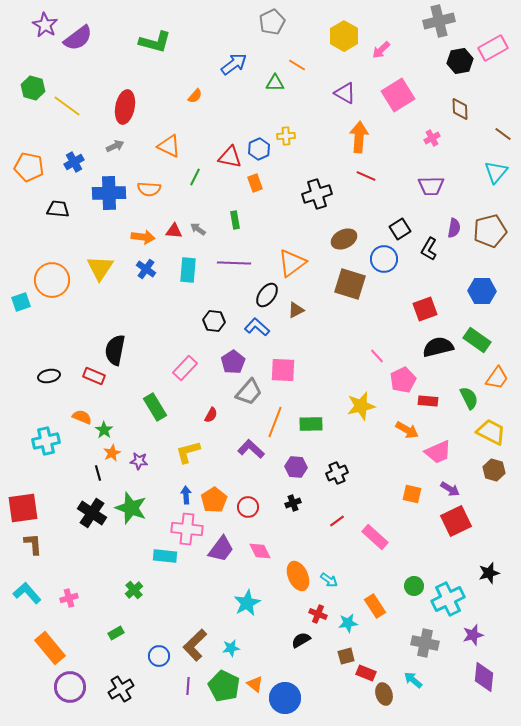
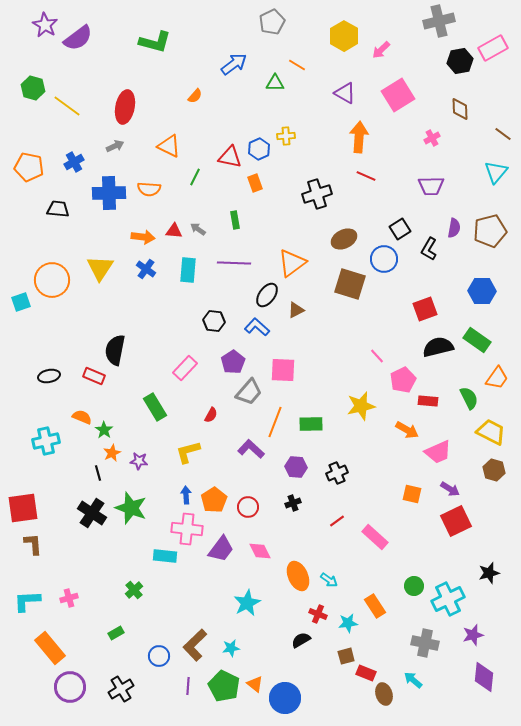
cyan L-shape at (27, 593): moved 8 px down; rotated 52 degrees counterclockwise
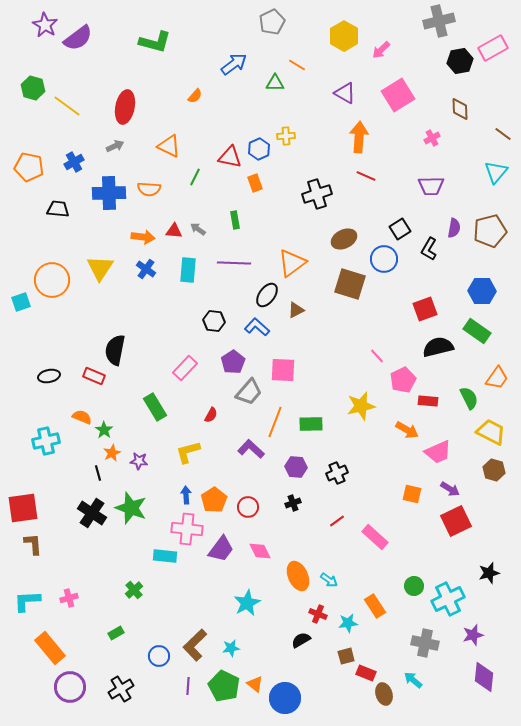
green rectangle at (477, 340): moved 9 px up
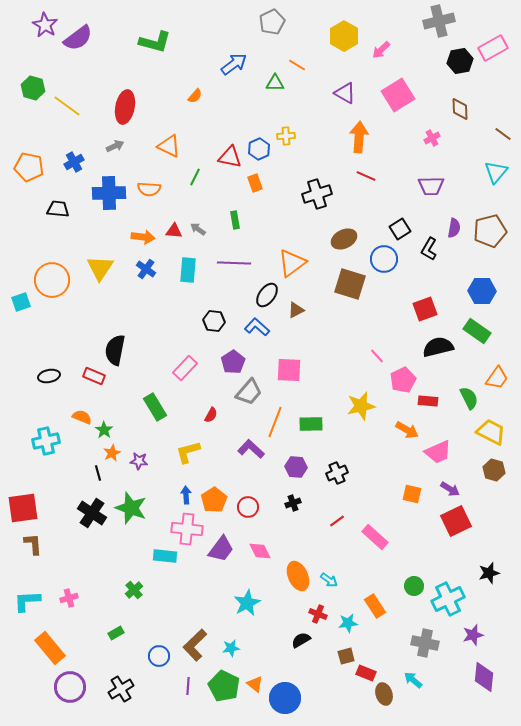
pink square at (283, 370): moved 6 px right
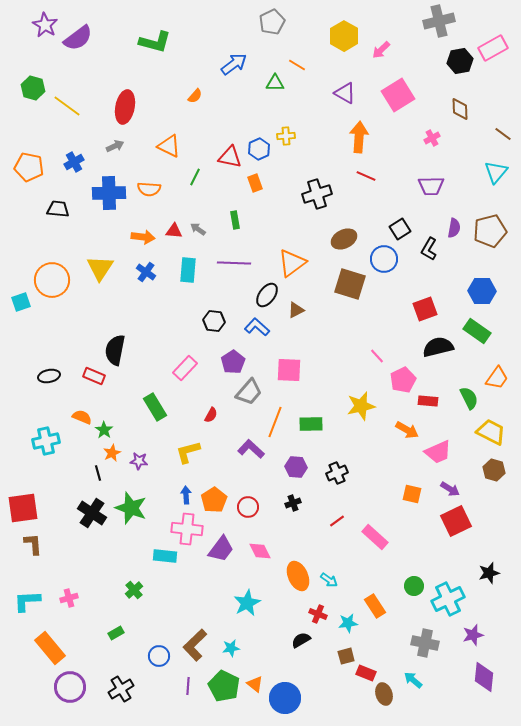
blue cross at (146, 269): moved 3 px down
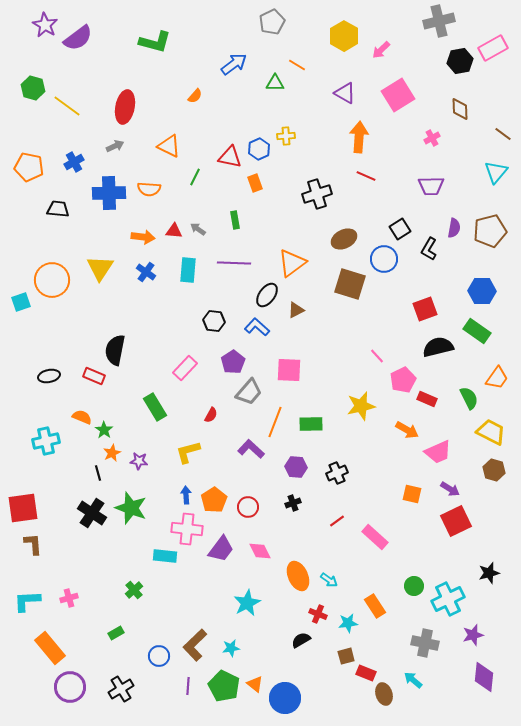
red rectangle at (428, 401): moved 1 px left, 2 px up; rotated 18 degrees clockwise
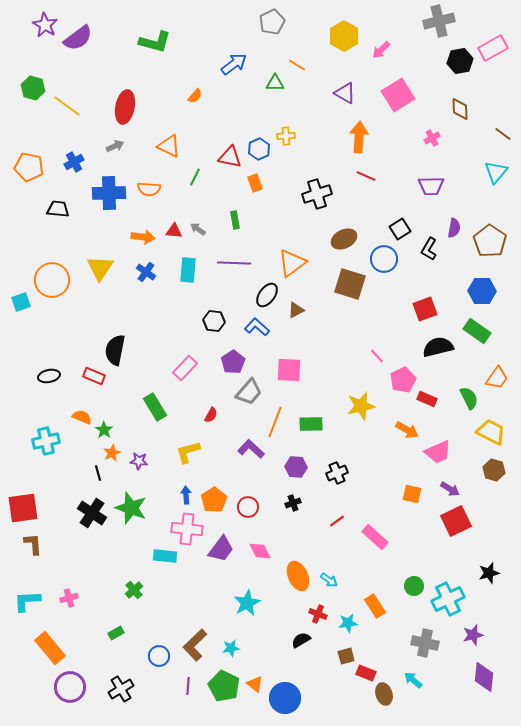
brown pentagon at (490, 231): moved 10 px down; rotated 24 degrees counterclockwise
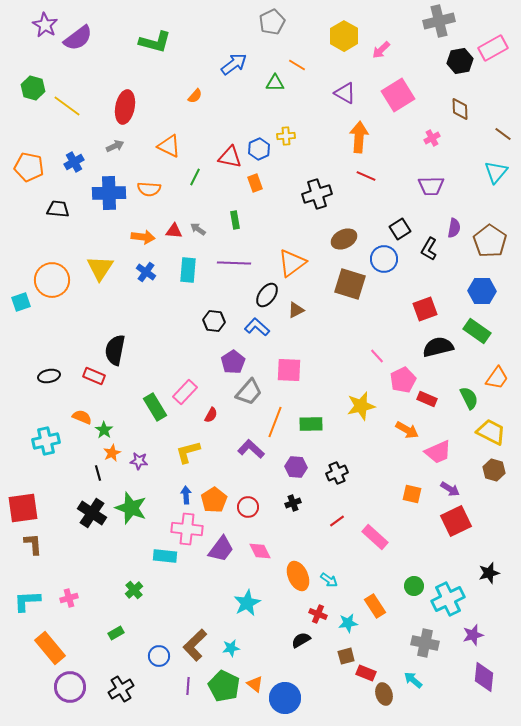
pink rectangle at (185, 368): moved 24 px down
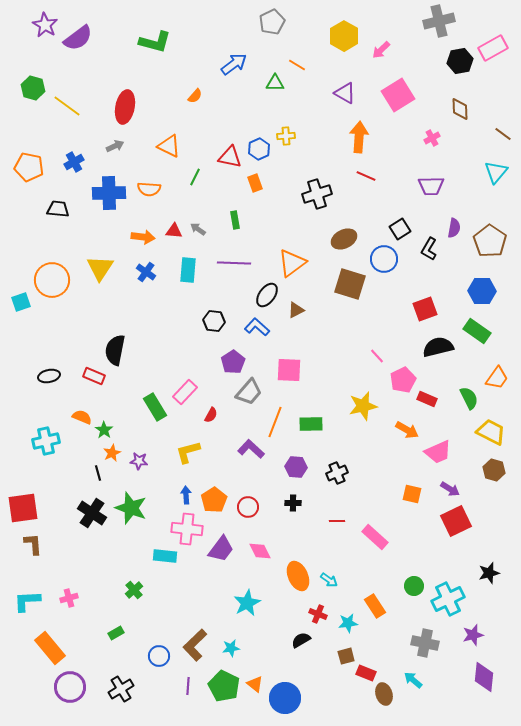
yellow star at (361, 406): moved 2 px right
black cross at (293, 503): rotated 21 degrees clockwise
red line at (337, 521): rotated 35 degrees clockwise
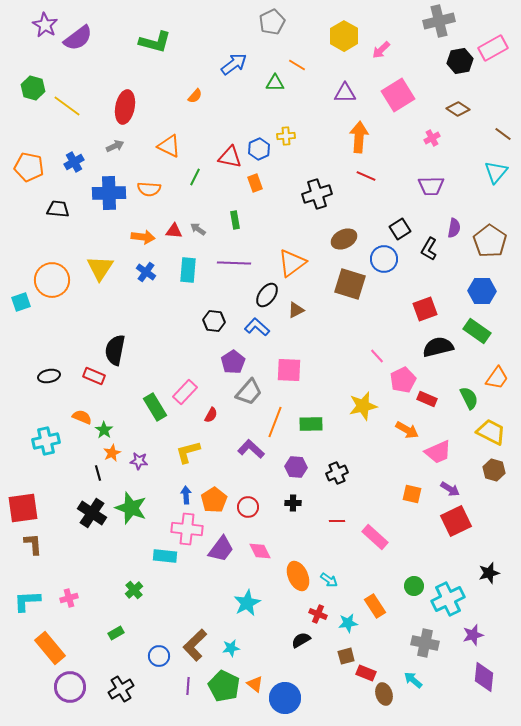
purple triangle at (345, 93): rotated 30 degrees counterclockwise
brown diamond at (460, 109): moved 2 px left; rotated 55 degrees counterclockwise
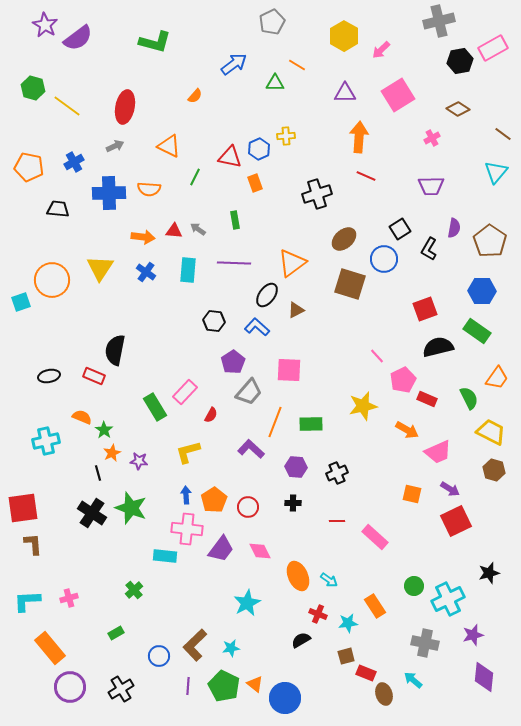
brown ellipse at (344, 239): rotated 15 degrees counterclockwise
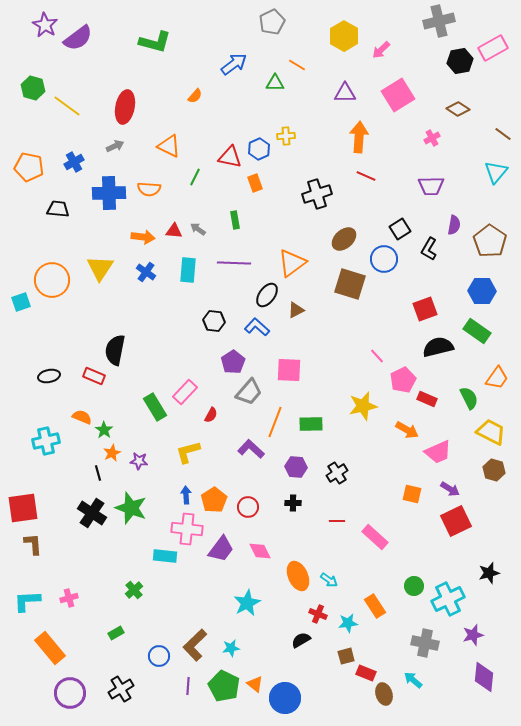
purple semicircle at (454, 228): moved 3 px up
black cross at (337, 473): rotated 10 degrees counterclockwise
purple circle at (70, 687): moved 6 px down
